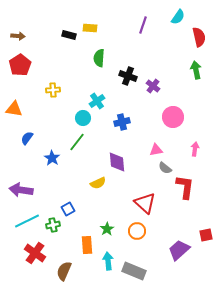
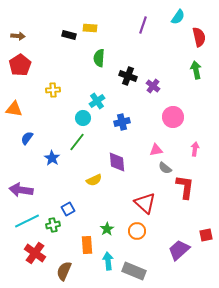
yellow semicircle: moved 4 px left, 3 px up
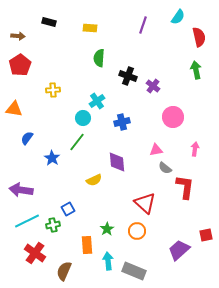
black rectangle: moved 20 px left, 13 px up
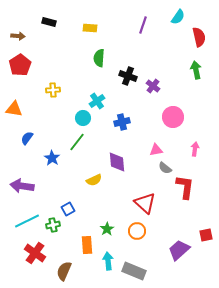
purple arrow: moved 1 px right, 4 px up
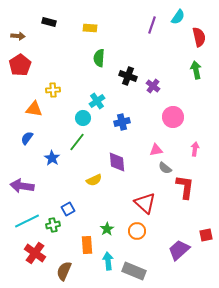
purple line: moved 9 px right
orange triangle: moved 20 px right
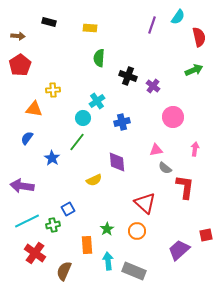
green arrow: moved 2 px left; rotated 78 degrees clockwise
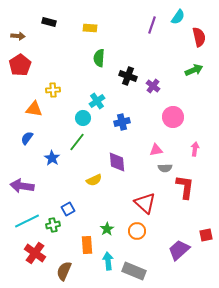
gray semicircle: rotated 40 degrees counterclockwise
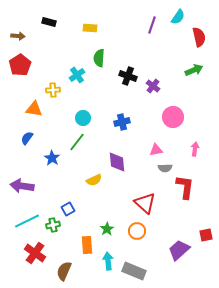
cyan cross: moved 20 px left, 26 px up
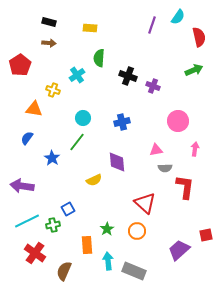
brown arrow: moved 31 px right, 7 px down
purple cross: rotated 16 degrees counterclockwise
yellow cross: rotated 24 degrees clockwise
pink circle: moved 5 px right, 4 px down
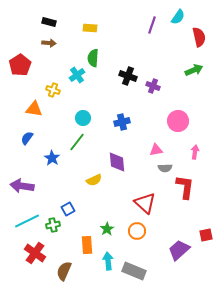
green semicircle: moved 6 px left
pink arrow: moved 3 px down
